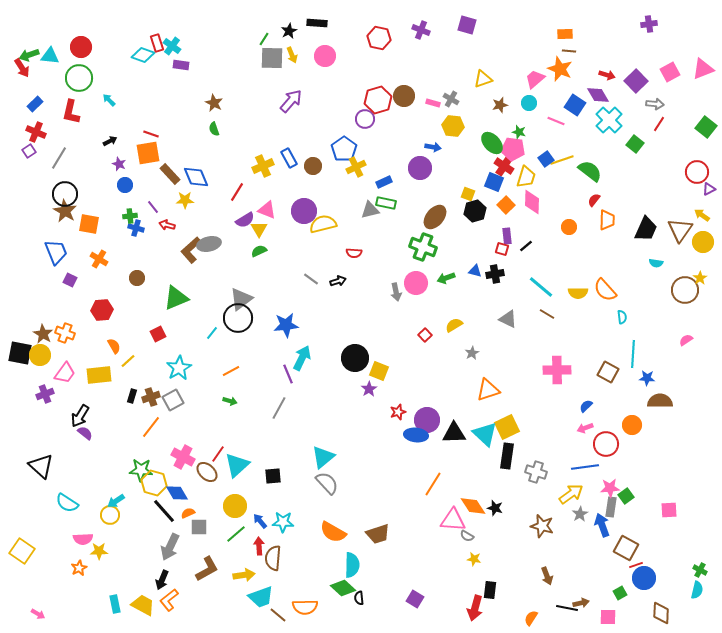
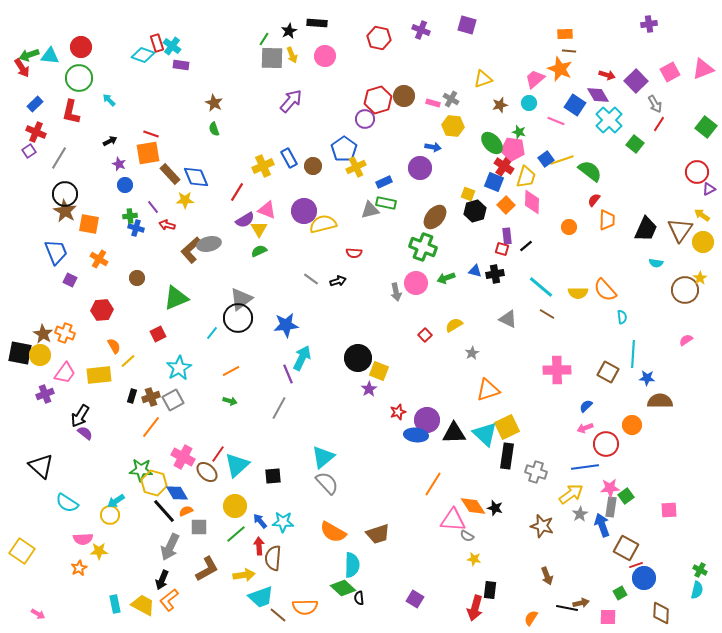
gray arrow at (655, 104): rotated 54 degrees clockwise
black circle at (355, 358): moved 3 px right
orange semicircle at (188, 513): moved 2 px left, 2 px up
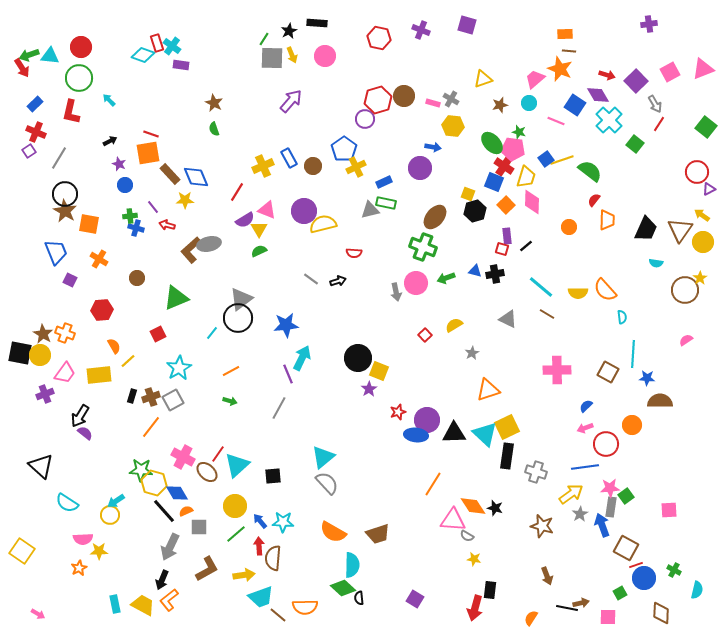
green cross at (700, 570): moved 26 px left
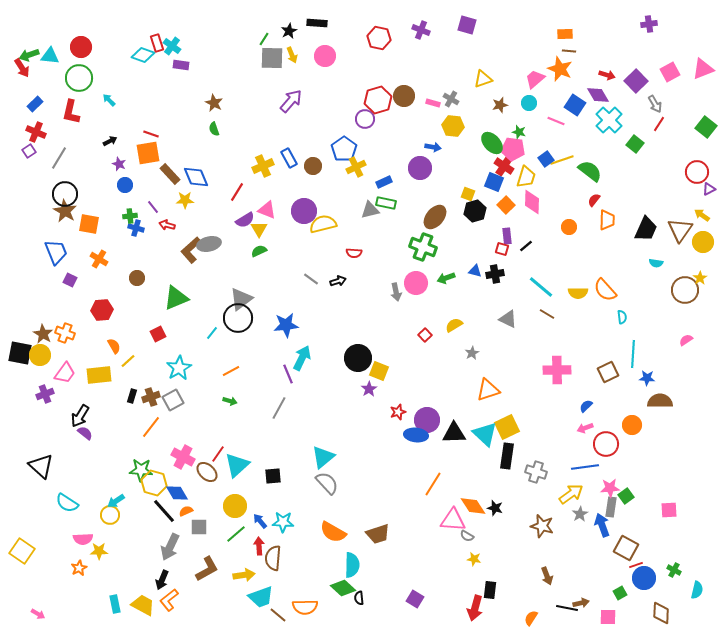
brown square at (608, 372): rotated 35 degrees clockwise
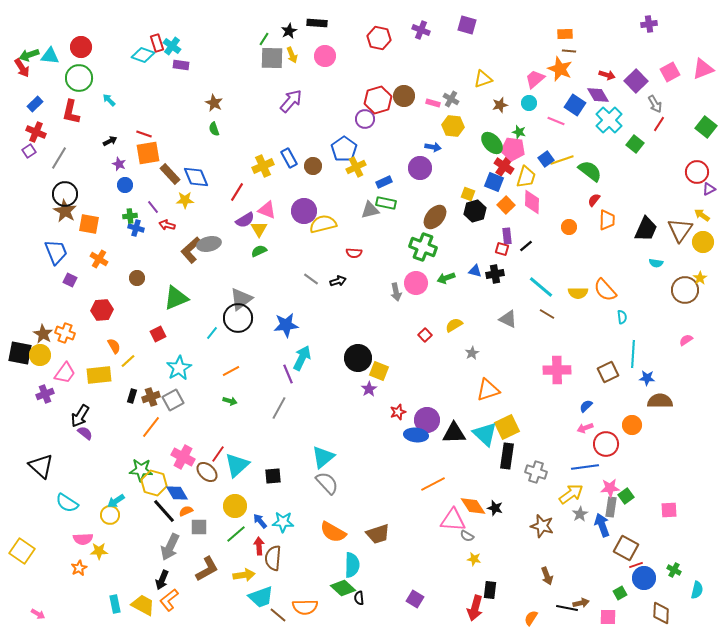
red line at (151, 134): moved 7 px left
orange line at (433, 484): rotated 30 degrees clockwise
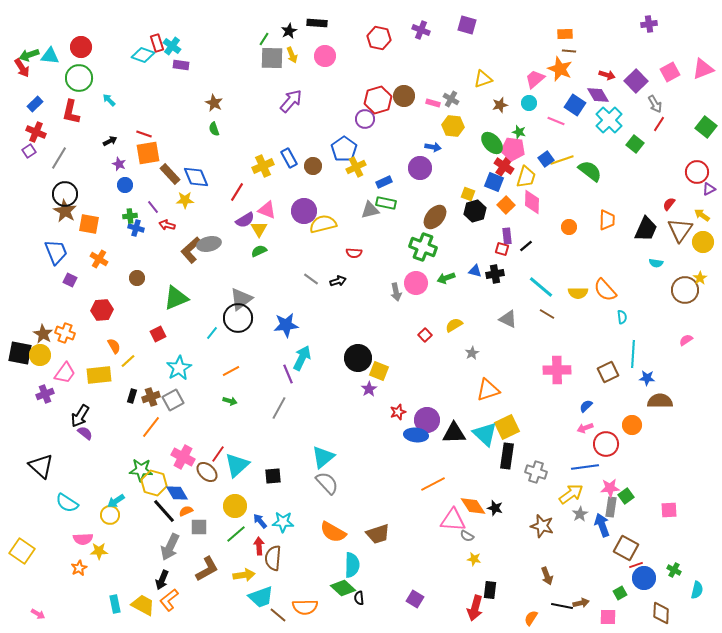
red semicircle at (594, 200): moved 75 px right, 4 px down
black line at (567, 608): moved 5 px left, 2 px up
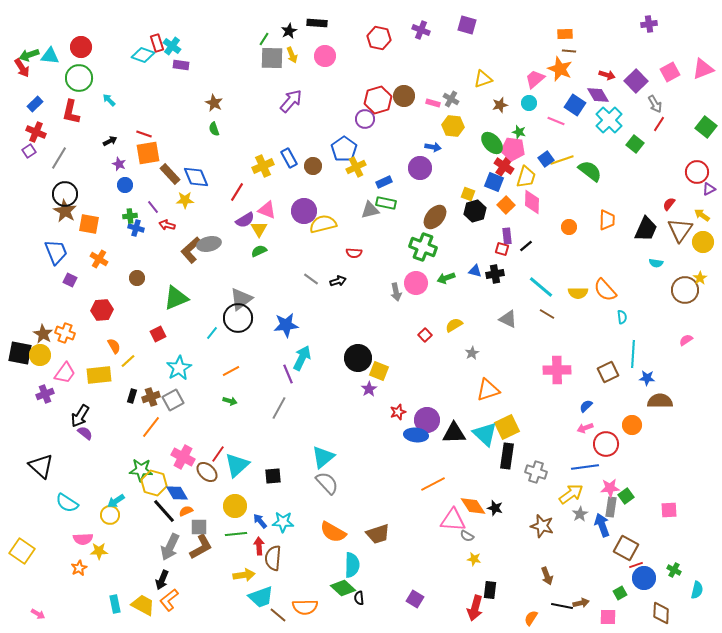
green line at (236, 534): rotated 35 degrees clockwise
brown L-shape at (207, 569): moved 6 px left, 22 px up
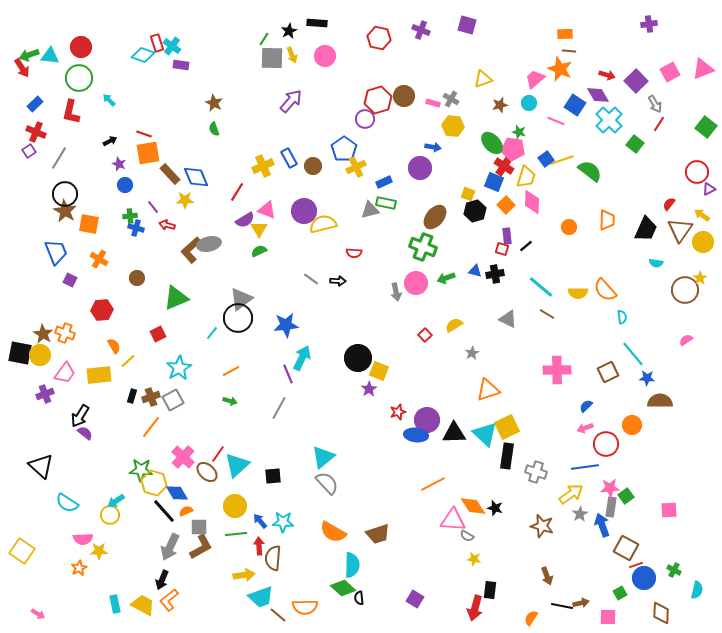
black arrow at (338, 281): rotated 21 degrees clockwise
cyan line at (633, 354): rotated 44 degrees counterclockwise
pink cross at (183, 457): rotated 15 degrees clockwise
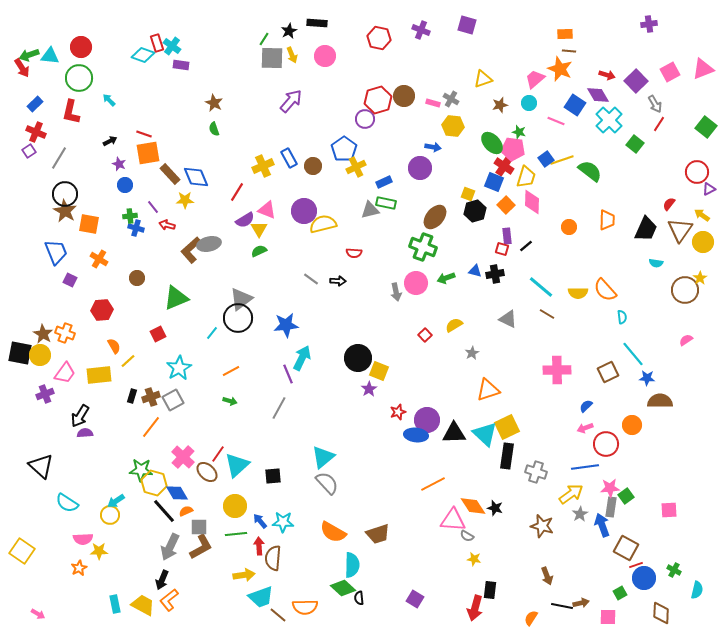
purple semicircle at (85, 433): rotated 42 degrees counterclockwise
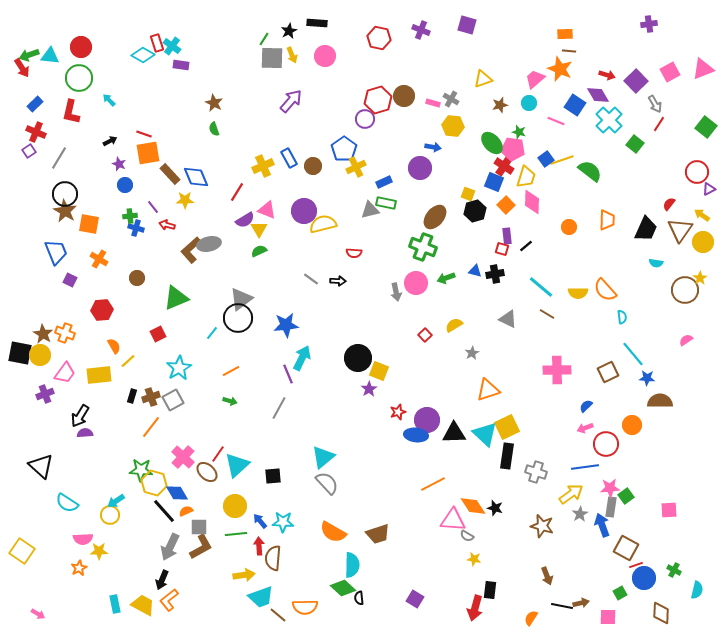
cyan diamond at (143, 55): rotated 10 degrees clockwise
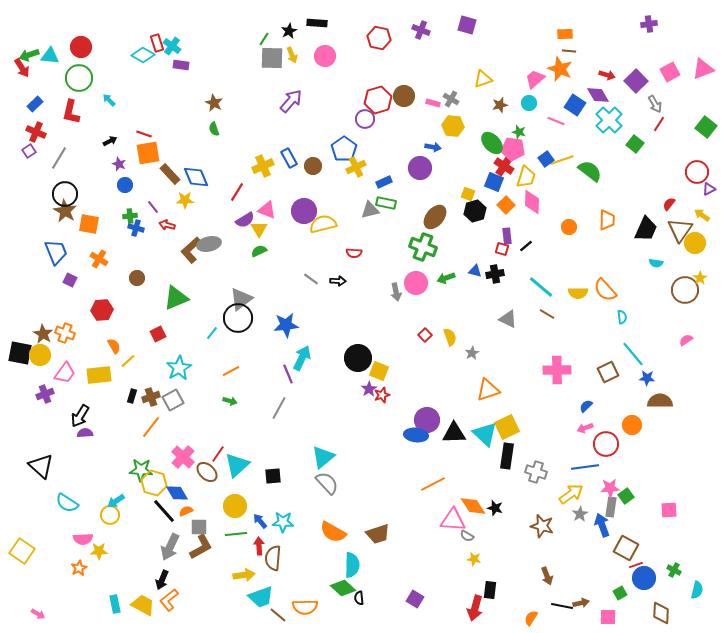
yellow circle at (703, 242): moved 8 px left, 1 px down
yellow semicircle at (454, 325): moved 4 px left, 12 px down; rotated 102 degrees clockwise
red star at (398, 412): moved 16 px left, 17 px up
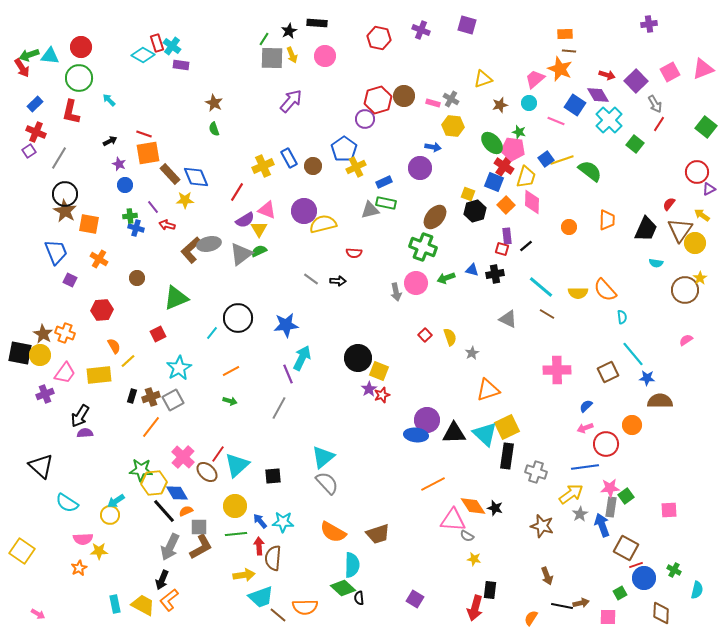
blue triangle at (475, 271): moved 3 px left, 1 px up
gray triangle at (241, 299): moved 45 px up
yellow hexagon at (154, 483): rotated 20 degrees counterclockwise
